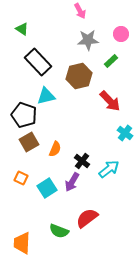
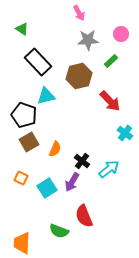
pink arrow: moved 1 px left, 2 px down
red semicircle: moved 3 px left, 2 px up; rotated 75 degrees counterclockwise
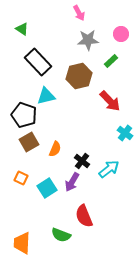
green semicircle: moved 2 px right, 4 px down
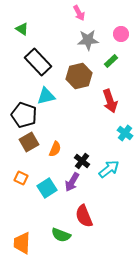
red arrow: rotated 25 degrees clockwise
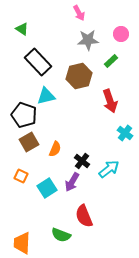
orange square: moved 2 px up
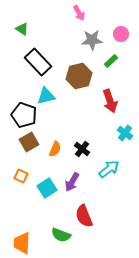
gray star: moved 4 px right
black cross: moved 12 px up
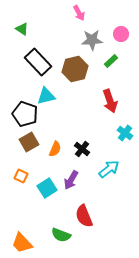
brown hexagon: moved 4 px left, 7 px up
black pentagon: moved 1 px right, 1 px up
purple arrow: moved 1 px left, 2 px up
orange trapezoid: rotated 45 degrees counterclockwise
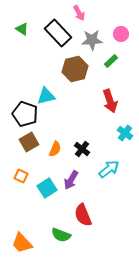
black rectangle: moved 20 px right, 29 px up
red semicircle: moved 1 px left, 1 px up
